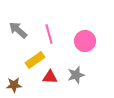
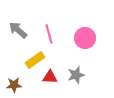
pink circle: moved 3 px up
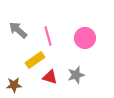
pink line: moved 1 px left, 2 px down
red triangle: rotated 14 degrees clockwise
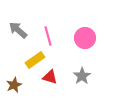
gray star: moved 6 px right, 1 px down; rotated 18 degrees counterclockwise
brown star: rotated 21 degrees counterclockwise
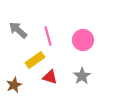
pink circle: moved 2 px left, 2 px down
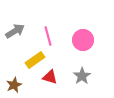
gray arrow: moved 3 px left, 1 px down; rotated 108 degrees clockwise
